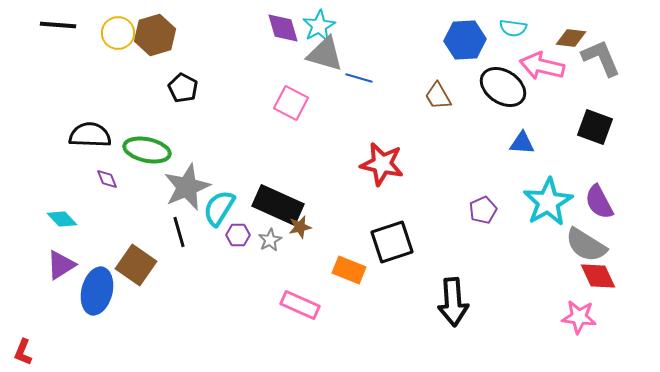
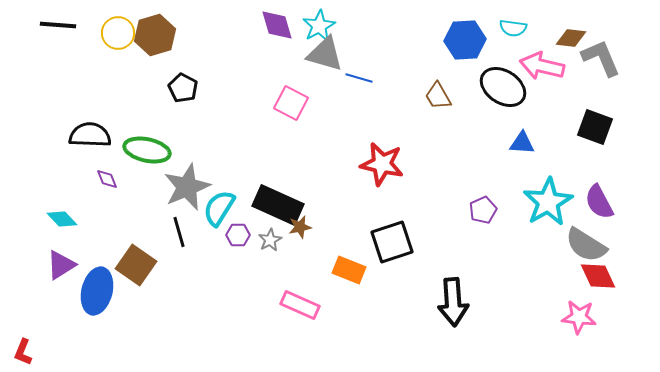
purple diamond at (283, 28): moved 6 px left, 3 px up
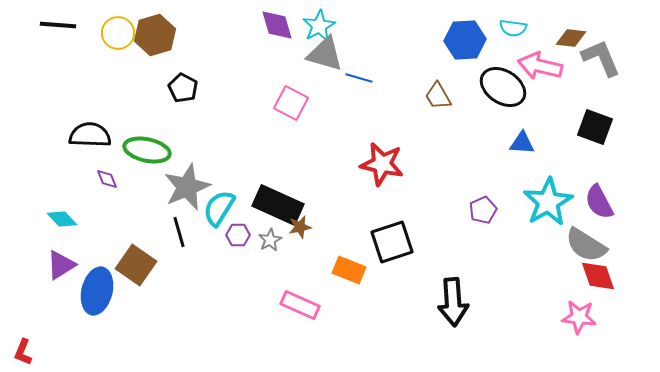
pink arrow at (542, 66): moved 2 px left
red diamond at (598, 276): rotated 6 degrees clockwise
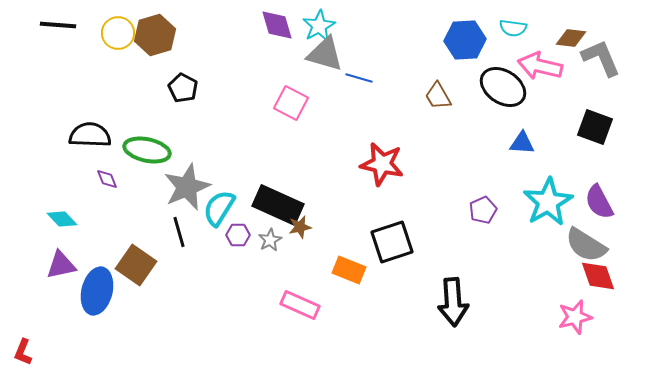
purple triangle at (61, 265): rotated 20 degrees clockwise
pink star at (579, 317): moved 4 px left; rotated 20 degrees counterclockwise
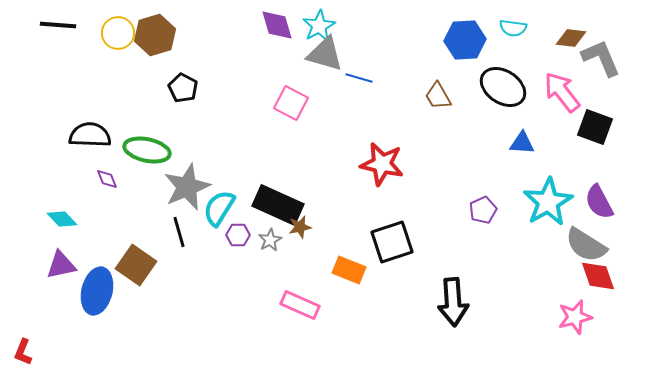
pink arrow at (540, 66): moved 22 px right, 26 px down; rotated 39 degrees clockwise
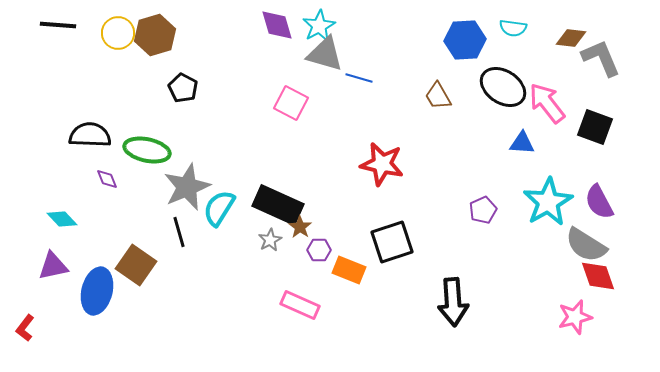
pink arrow at (562, 92): moved 15 px left, 11 px down
brown star at (300, 227): rotated 25 degrees counterclockwise
purple hexagon at (238, 235): moved 81 px right, 15 px down
purple triangle at (61, 265): moved 8 px left, 1 px down
red L-shape at (23, 352): moved 2 px right, 24 px up; rotated 16 degrees clockwise
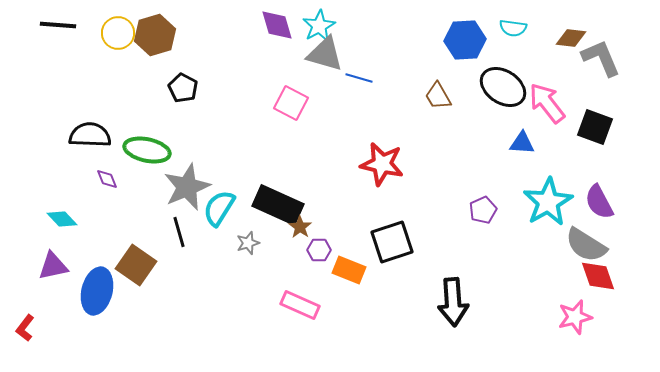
gray star at (270, 240): moved 22 px left, 3 px down; rotated 10 degrees clockwise
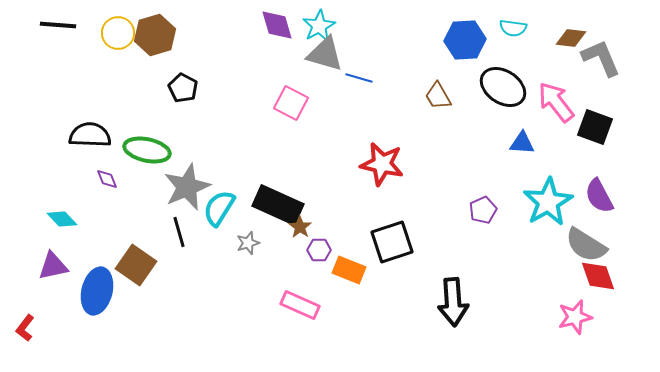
pink arrow at (547, 103): moved 9 px right, 1 px up
purple semicircle at (599, 202): moved 6 px up
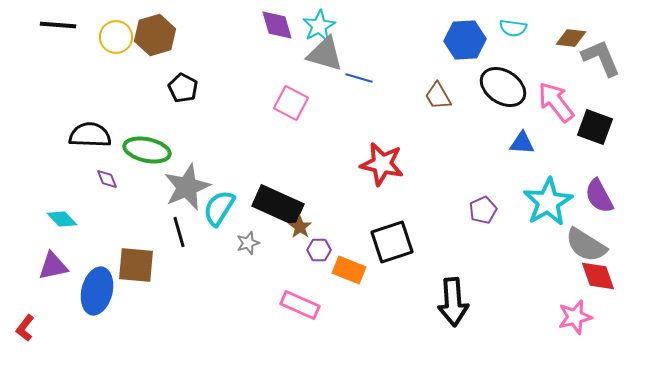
yellow circle at (118, 33): moved 2 px left, 4 px down
brown square at (136, 265): rotated 30 degrees counterclockwise
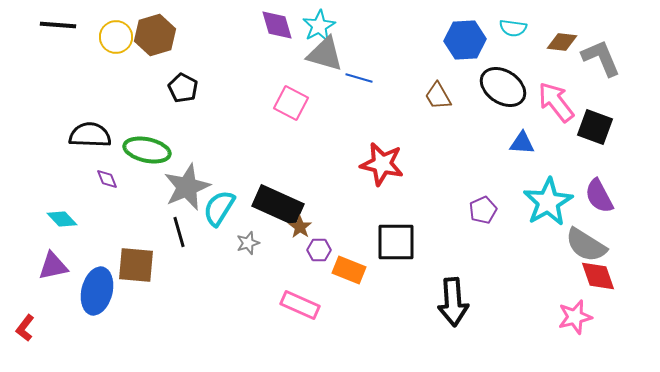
brown diamond at (571, 38): moved 9 px left, 4 px down
black square at (392, 242): moved 4 px right; rotated 18 degrees clockwise
